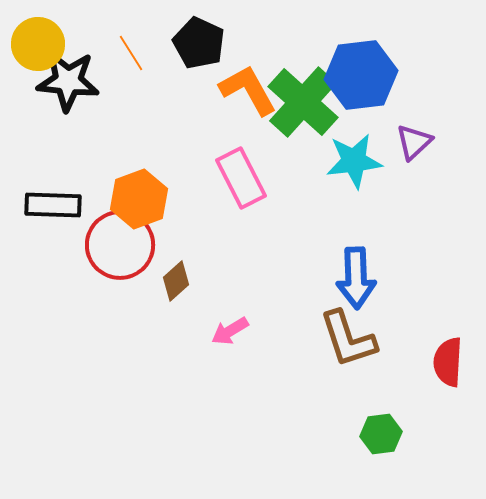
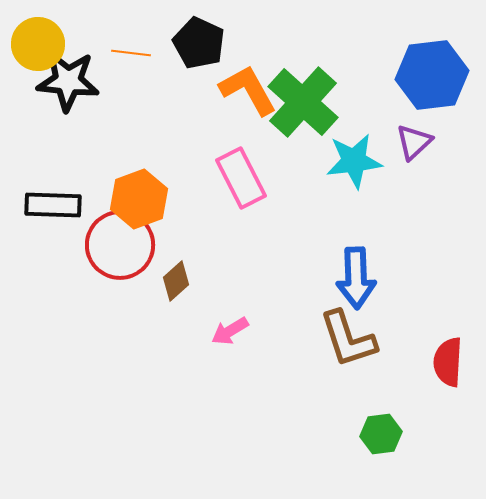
orange line: rotated 51 degrees counterclockwise
blue hexagon: moved 71 px right
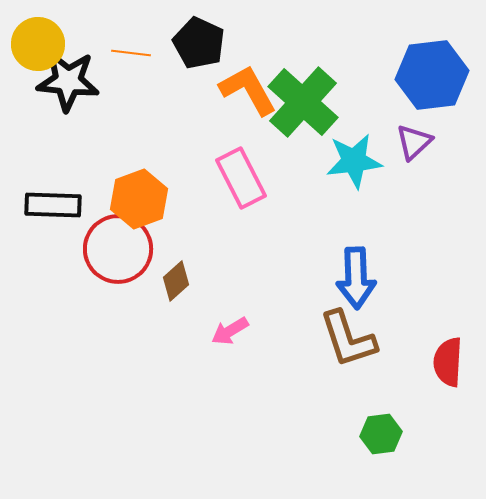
red circle: moved 2 px left, 4 px down
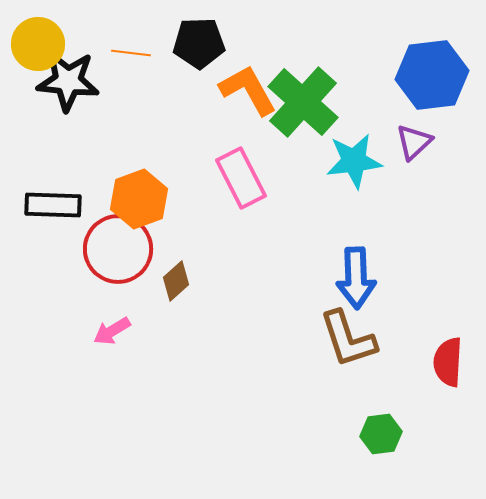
black pentagon: rotated 27 degrees counterclockwise
pink arrow: moved 118 px left
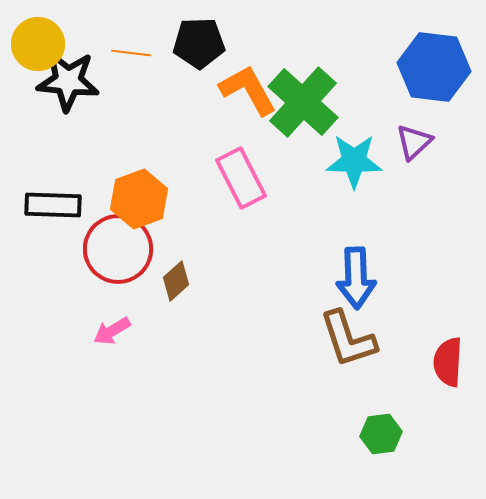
blue hexagon: moved 2 px right, 8 px up; rotated 14 degrees clockwise
cyan star: rotated 8 degrees clockwise
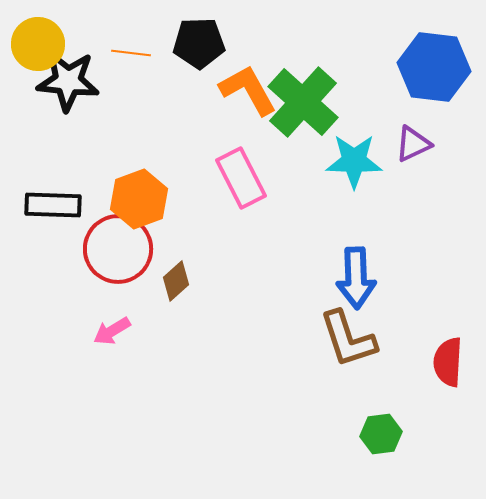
purple triangle: moved 1 px left, 2 px down; rotated 18 degrees clockwise
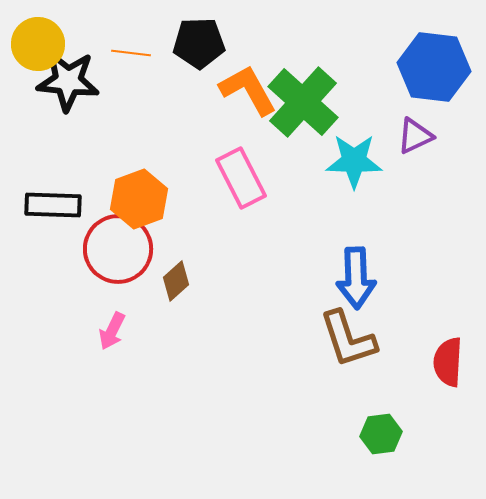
purple triangle: moved 2 px right, 8 px up
pink arrow: rotated 33 degrees counterclockwise
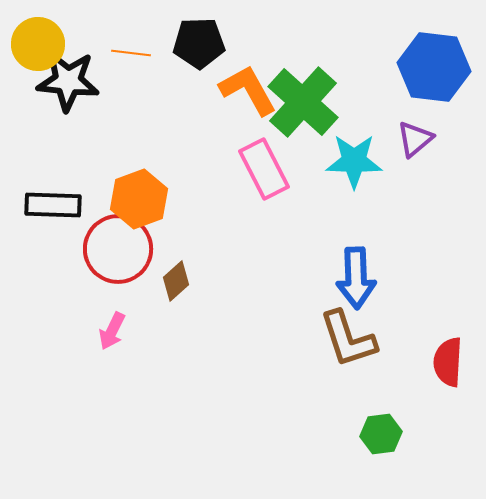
purple triangle: moved 3 px down; rotated 15 degrees counterclockwise
pink rectangle: moved 23 px right, 9 px up
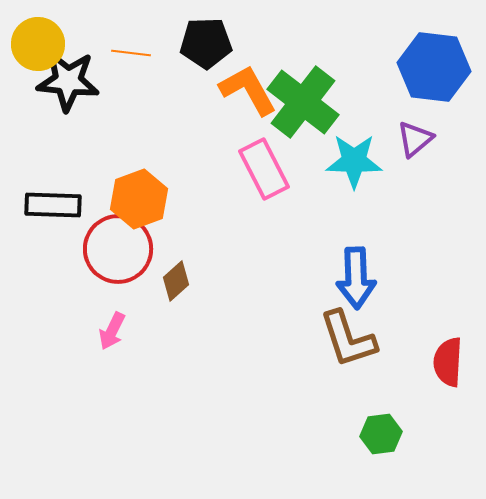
black pentagon: moved 7 px right
green cross: rotated 4 degrees counterclockwise
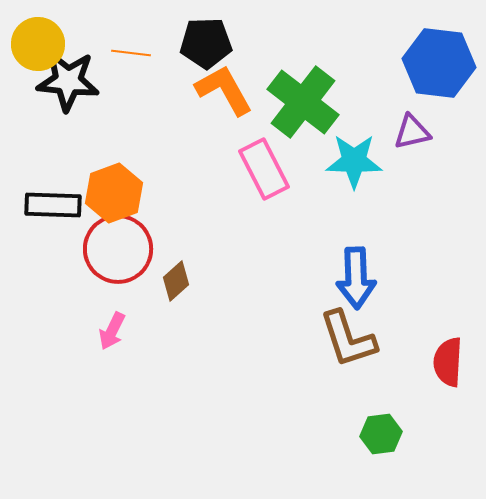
blue hexagon: moved 5 px right, 4 px up
orange L-shape: moved 24 px left
purple triangle: moved 3 px left, 7 px up; rotated 27 degrees clockwise
orange hexagon: moved 25 px left, 6 px up
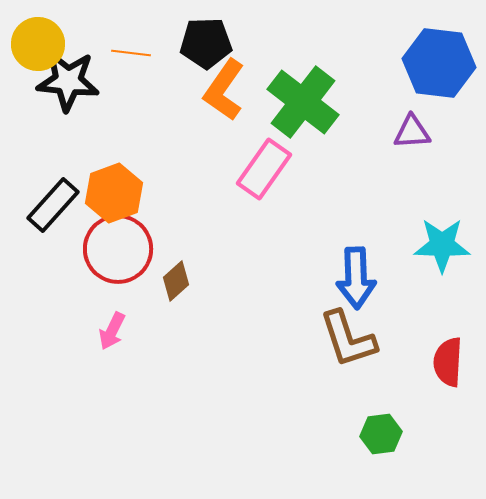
orange L-shape: rotated 116 degrees counterclockwise
purple triangle: rotated 9 degrees clockwise
cyan star: moved 88 px right, 84 px down
pink rectangle: rotated 62 degrees clockwise
black rectangle: rotated 50 degrees counterclockwise
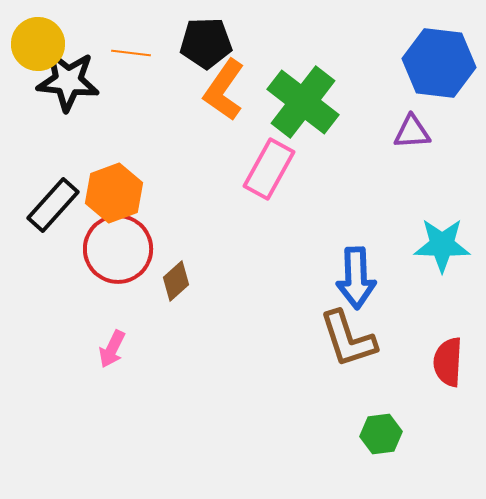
pink rectangle: moved 5 px right; rotated 6 degrees counterclockwise
pink arrow: moved 18 px down
